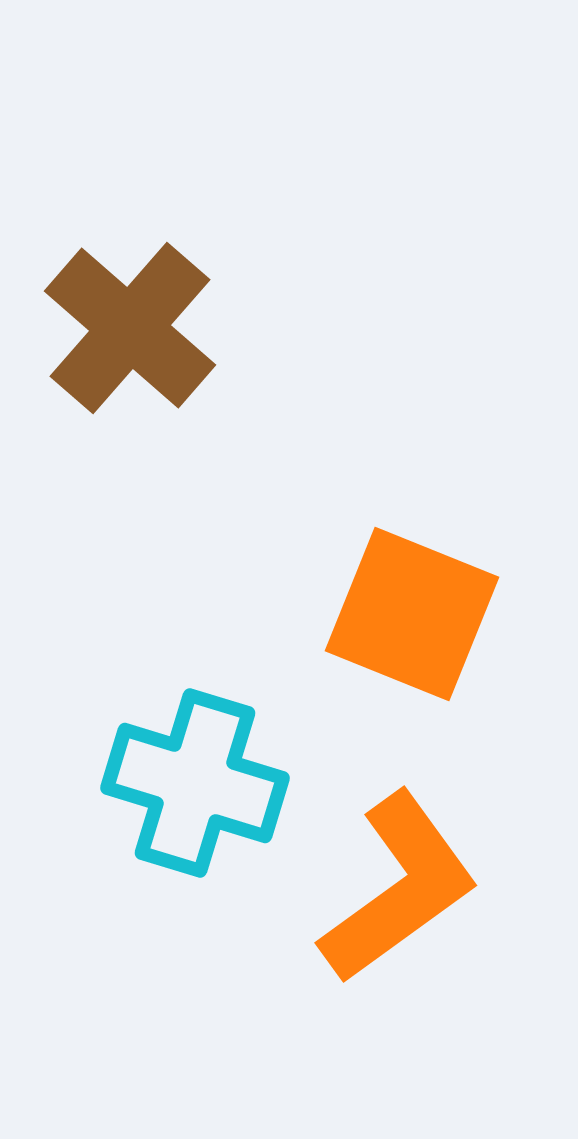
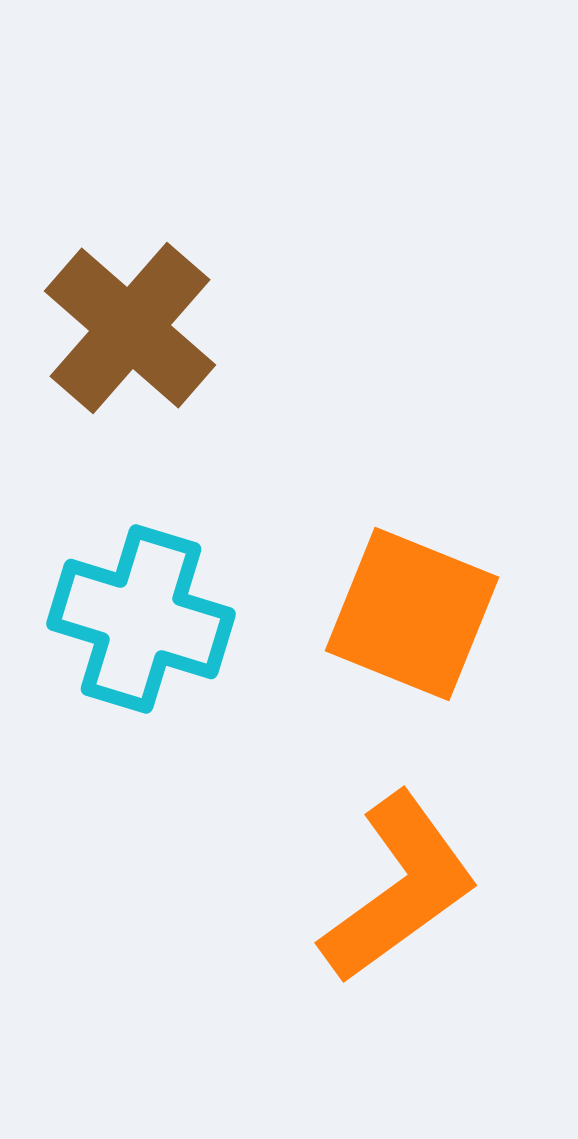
cyan cross: moved 54 px left, 164 px up
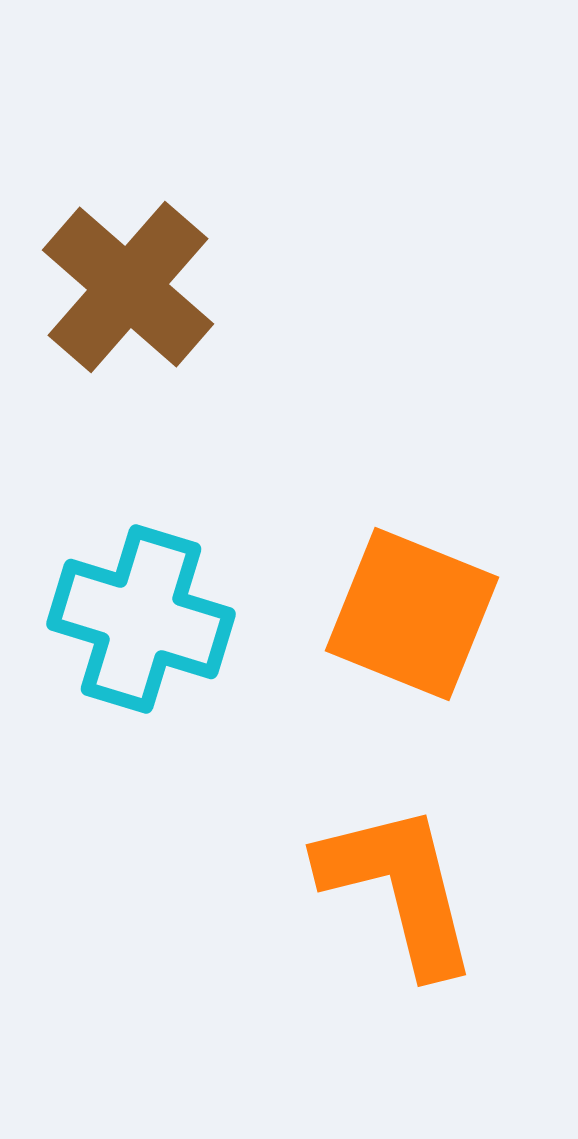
brown cross: moved 2 px left, 41 px up
orange L-shape: rotated 68 degrees counterclockwise
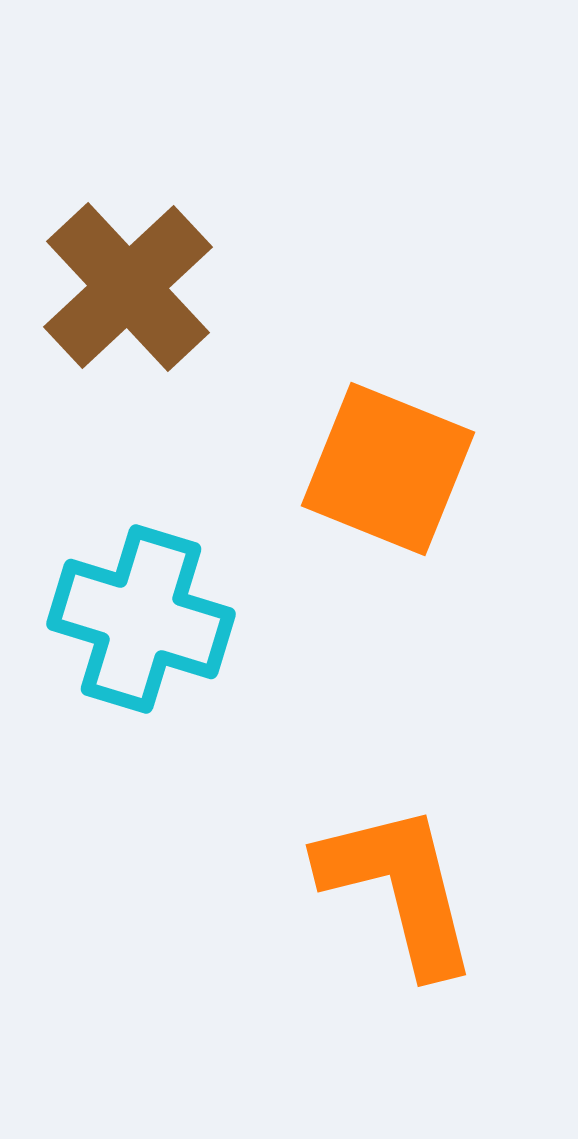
brown cross: rotated 6 degrees clockwise
orange square: moved 24 px left, 145 px up
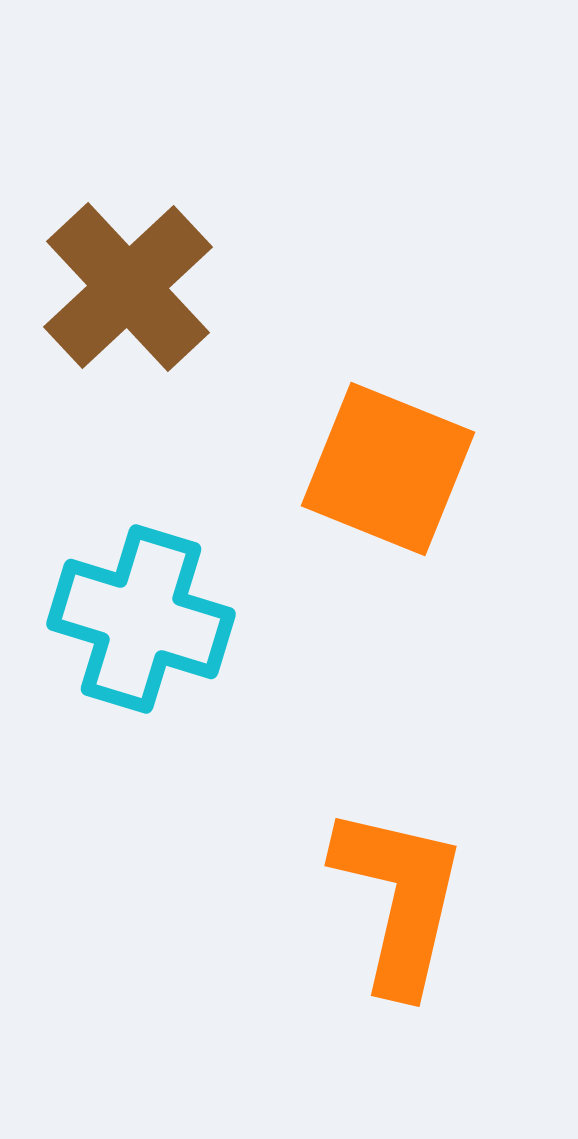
orange L-shape: moved 11 px down; rotated 27 degrees clockwise
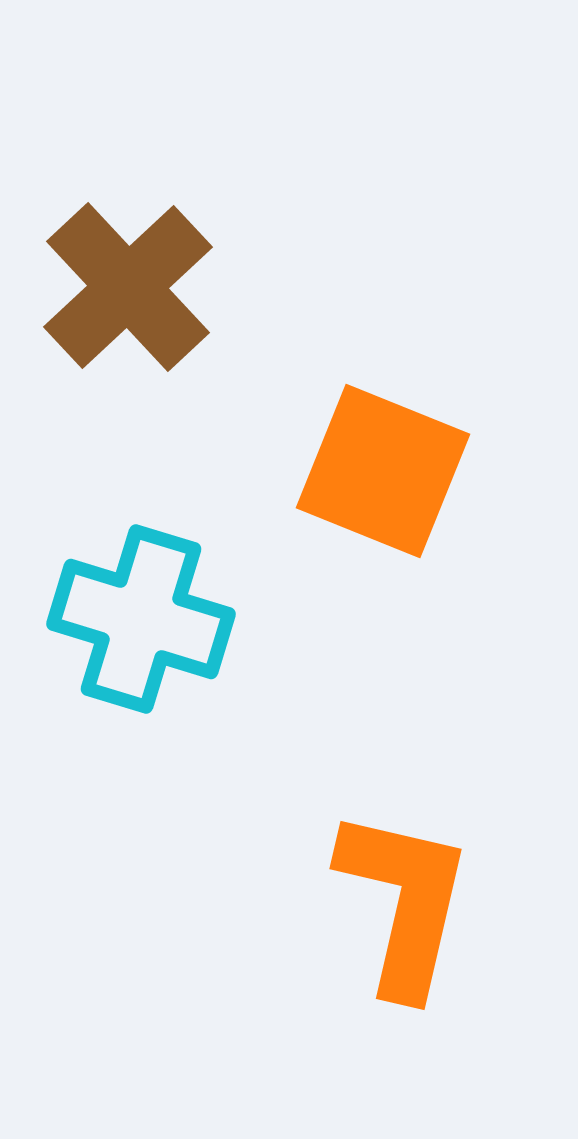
orange square: moved 5 px left, 2 px down
orange L-shape: moved 5 px right, 3 px down
